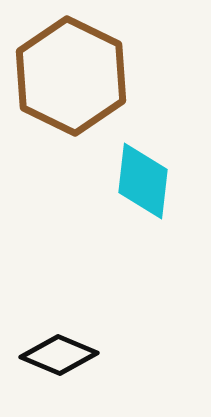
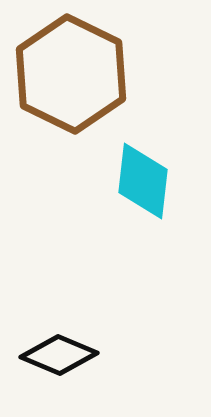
brown hexagon: moved 2 px up
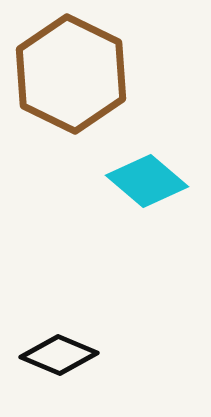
cyan diamond: moved 4 px right; rotated 56 degrees counterclockwise
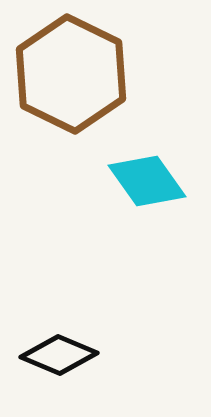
cyan diamond: rotated 14 degrees clockwise
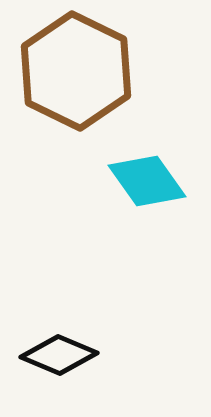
brown hexagon: moved 5 px right, 3 px up
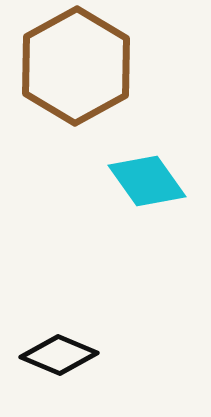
brown hexagon: moved 5 px up; rotated 5 degrees clockwise
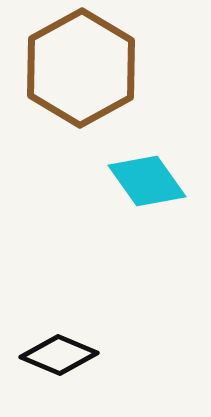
brown hexagon: moved 5 px right, 2 px down
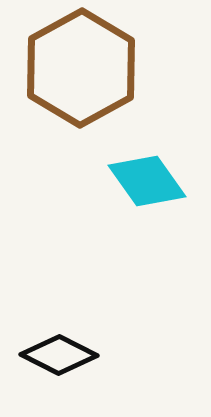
black diamond: rotated 4 degrees clockwise
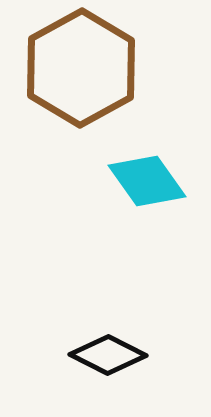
black diamond: moved 49 px right
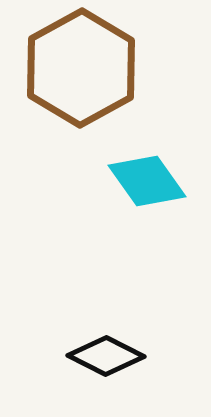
black diamond: moved 2 px left, 1 px down
